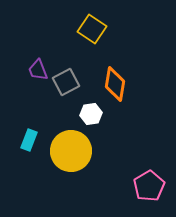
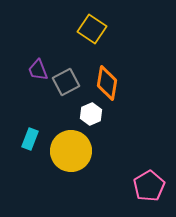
orange diamond: moved 8 px left, 1 px up
white hexagon: rotated 15 degrees counterclockwise
cyan rectangle: moved 1 px right, 1 px up
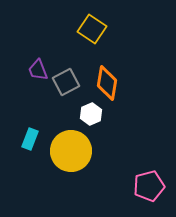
pink pentagon: rotated 16 degrees clockwise
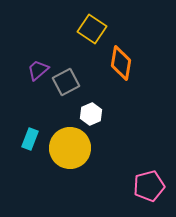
purple trapezoid: rotated 70 degrees clockwise
orange diamond: moved 14 px right, 20 px up
yellow circle: moved 1 px left, 3 px up
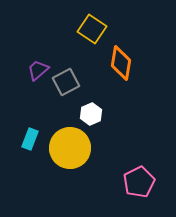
pink pentagon: moved 10 px left, 4 px up; rotated 12 degrees counterclockwise
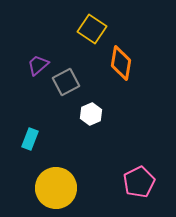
purple trapezoid: moved 5 px up
yellow circle: moved 14 px left, 40 px down
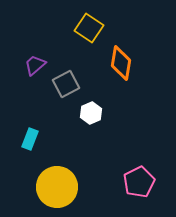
yellow square: moved 3 px left, 1 px up
purple trapezoid: moved 3 px left
gray square: moved 2 px down
white hexagon: moved 1 px up
yellow circle: moved 1 px right, 1 px up
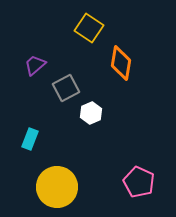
gray square: moved 4 px down
pink pentagon: rotated 20 degrees counterclockwise
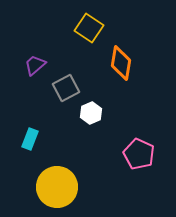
pink pentagon: moved 28 px up
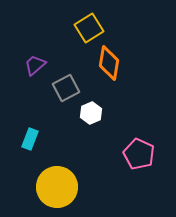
yellow square: rotated 24 degrees clockwise
orange diamond: moved 12 px left
